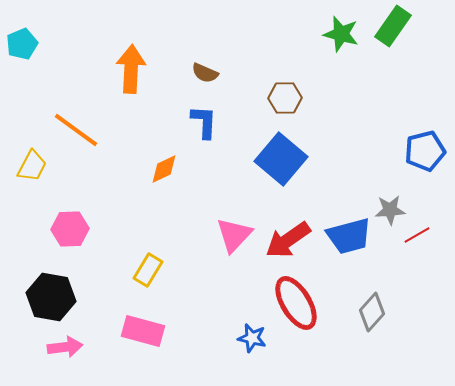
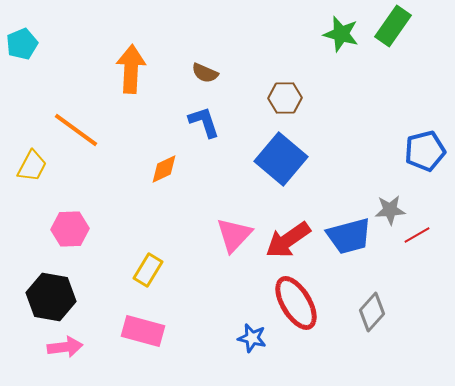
blue L-shape: rotated 21 degrees counterclockwise
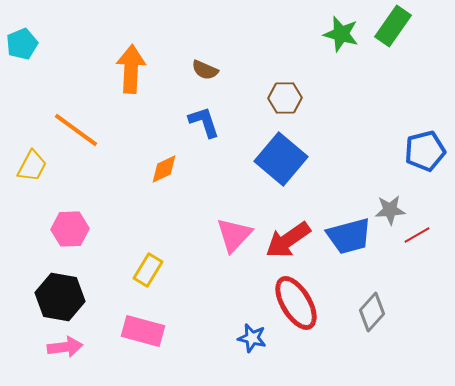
brown semicircle: moved 3 px up
black hexagon: moved 9 px right
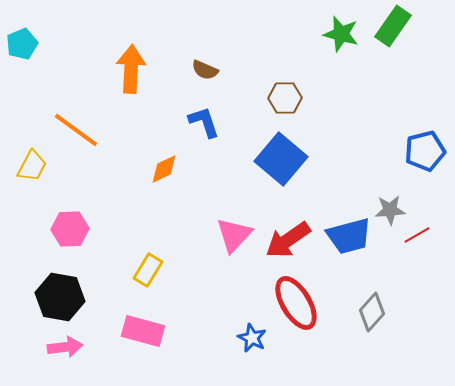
blue star: rotated 12 degrees clockwise
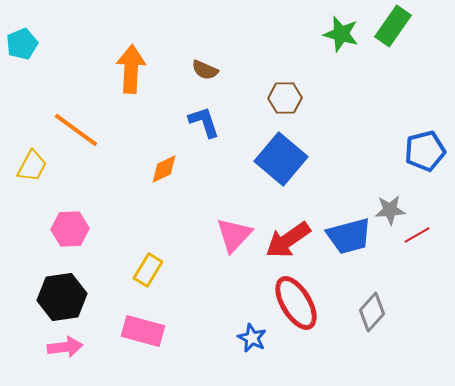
black hexagon: moved 2 px right; rotated 18 degrees counterclockwise
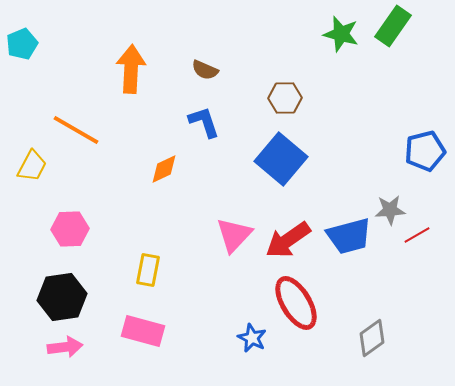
orange line: rotated 6 degrees counterclockwise
yellow rectangle: rotated 20 degrees counterclockwise
gray diamond: moved 26 px down; rotated 12 degrees clockwise
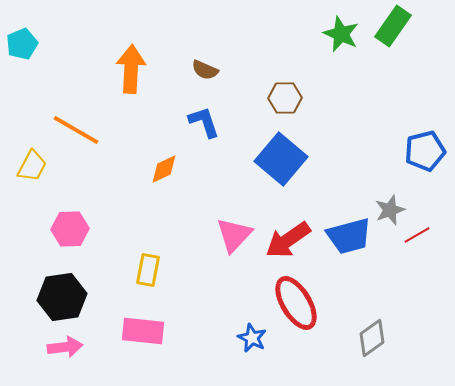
green star: rotated 9 degrees clockwise
gray star: rotated 16 degrees counterclockwise
pink rectangle: rotated 9 degrees counterclockwise
